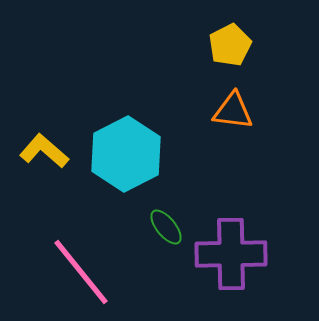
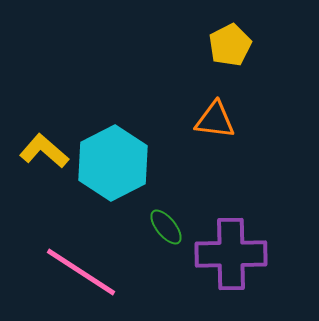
orange triangle: moved 18 px left, 9 px down
cyan hexagon: moved 13 px left, 9 px down
pink line: rotated 18 degrees counterclockwise
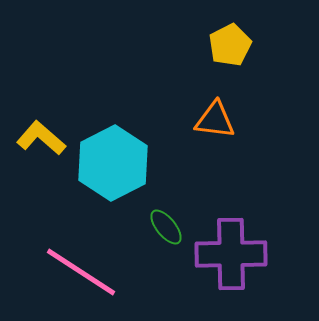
yellow L-shape: moved 3 px left, 13 px up
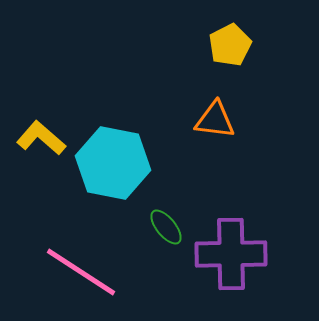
cyan hexagon: rotated 22 degrees counterclockwise
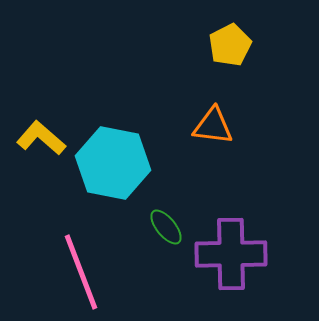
orange triangle: moved 2 px left, 6 px down
pink line: rotated 36 degrees clockwise
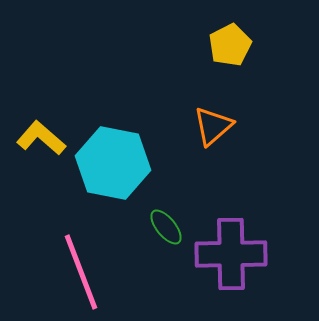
orange triangle: rotated 48 degrees counterclockwise
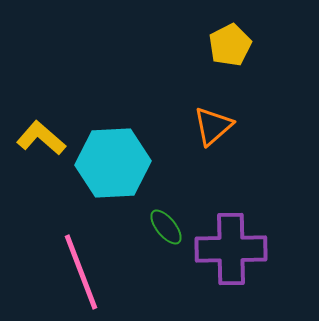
cyan hexagon: rotated 14 degrees counterclockwise
purple cross: moved 5 px up
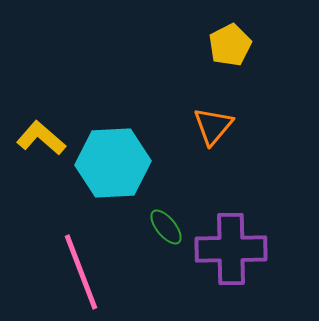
orange triangle: rotated 9 degrees counterclockwise
